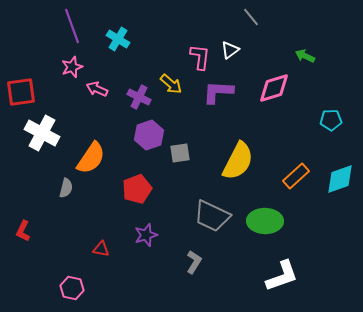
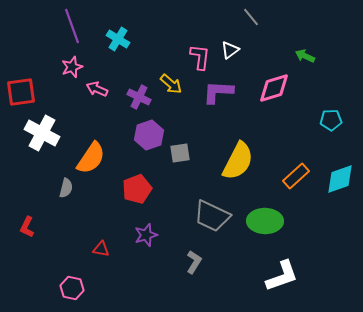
red L-shape: moved 4 px right, 4 px up
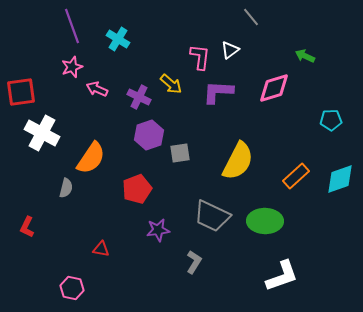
purple star: moved 12 px right, 5 px up; rotated 10 degrees clockwise
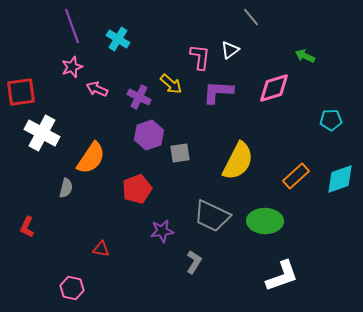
purple star: moved 4 px right, 1 px down
